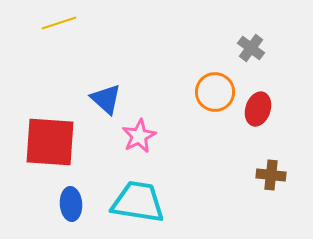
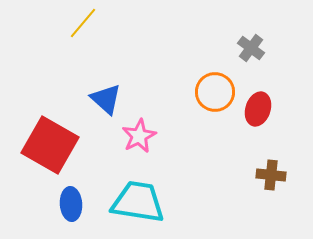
yellow line: moved 24 px right; rotated 32 degrees counterclockwise
red square: moved 3 px down; rotated 26 degrees clockwise
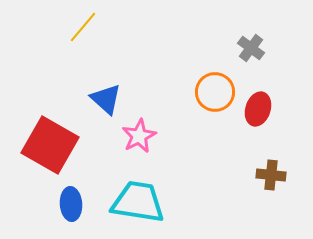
yellow line: moved 4 px down
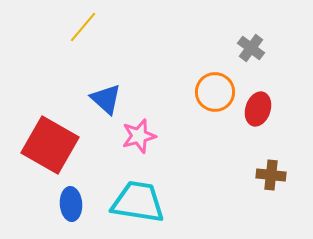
pink star: rotated 12 degrees clockwise
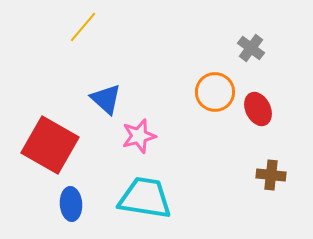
red ellipse: rotated 44 degrees counterclockwise
cyan trapezoid: moved 7 px right, 4 px up
